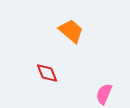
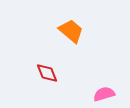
pink semicircle: rotated 50 degrees clockwise
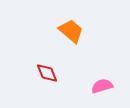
pink semicircle: moved 2 px left, 8 px up
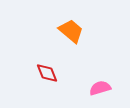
pink semicircle: moved 2 px left, 2 px down
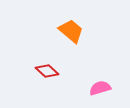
red diamond: moved 2 px up; rotated 25 degrees counterclockwise
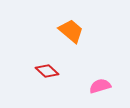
pink semicircle: moved 2 px up
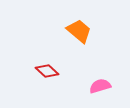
orange trapezoid: moved 8 px right
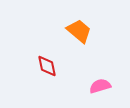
red diamond: moved 5 px up; rotated 35 degrees clockwise
